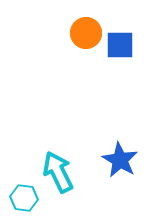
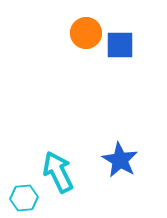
cyan hexagon: rotated 12 degrees counterclockwise
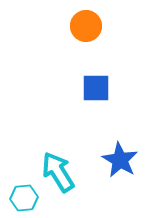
orange circle: moved 7 px up
blue square: moved 24 px left, 43 px down
cyan arrow: rotated 6 degrees counterclockwise
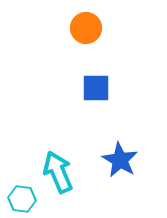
orange circle: moved 2 px down
cyan arrow: rotated 9 degrees clockwise
cyan hexagon: moved 2 px left, 1 px down; rotated 12 degrees clockwise
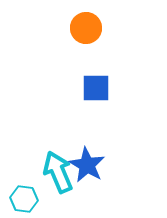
blue star: moved 33 px left, 5 px down
cyan hexagon: moved 2 px right
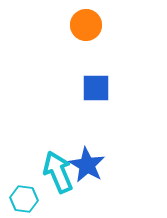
orange circle: moved 3 px up
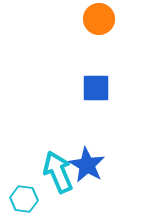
orange circle: moved 13 px right, 6 px up
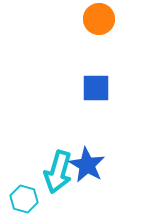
cyan arrow: rotated 141 degrees counterclockwise
cyan hexagon: rotated 8 degrees clockwise
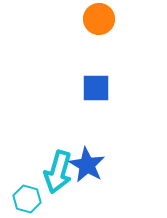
cyan hexagon: moved 3 px right
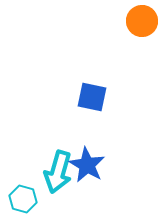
orange circle: moved 43 px right, 2 px down
blue square: moved 4 px left, 9 px down; rotated 12 degrees clockwise
cyan hexagon: moved 4 px left
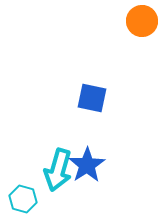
blue square: moved 1 px down
blue star: rotated 9 degrees clockwise
cyan arrow: moved 2 px up
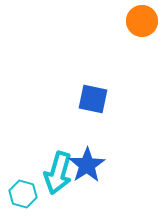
blue square: moved 1 px right, 1 px down
cyan arrow: moved 3 px down
cyan hexagon: moved 5 px up
